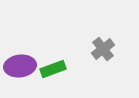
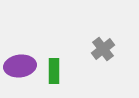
green rectangle: moved 1 px right, 2 px down; rotated 70 degrees counterclockwise
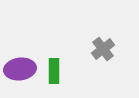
purple ellipse: moved 3 px down
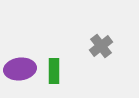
gray cross: moved 2 px left, 3 px up
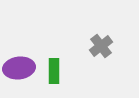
purple ellipse: moved 1 px left, 1 px up
